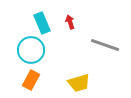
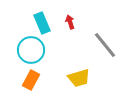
gray line: rotated 32 degrees clockwise
yellow trapezoid: moved 5 px up
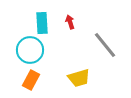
cyan rectangle: rotated 20 degrees clockwise
cyan circle: moved 1 px left
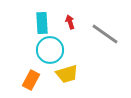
gray line: moved 11 px up; rotated 16 degrees counterclockwise
cyan circle: moved 20 px right
yellow trapezoid: moved 12 px left, 4 px up
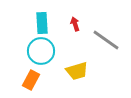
red arrow: moved 5 px right, 2 px down
gray line: moved 1 px right, 6 px down
cyan circle: moved 9 px left, 1 px down
yellow trapezoid: moved 10 px right, 3 px up
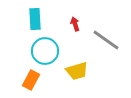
cyan rectangle: moved 7 px left, 4 px up
cyan circle: moved 4 px right
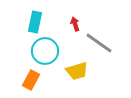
cyan rectangle: moved 3 px down; rotated 15 degrees clockwise
gray line: moved 7 px left, 3 px down
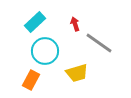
cyan rectangle: rotated 35 degrees clockwise
yellow trapezoid: moved 2 px down
